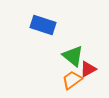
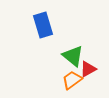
blue rectangle: rotated 55 degrees clockwise
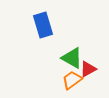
green triangle: moved 1 px left, 2 px down; rotated 10 degrees counterclockwise
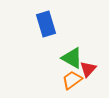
blue rectangle: moved 3 px right, 1 px up
red triangle: rotated 18 degrees counterclockwise
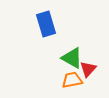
orange trapezoid: rotated 25 degrees clockwise
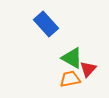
blue rectangle: rotated 25 degrees counterclockwise
orange trapezoid: moved 2 px left, 1 px up
